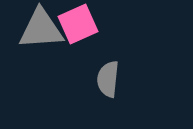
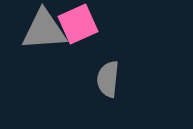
gray triangle: moved 3 px right, 1 px down
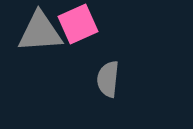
gray triangle: moved 4 px left, 2 px down
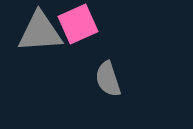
gray semicircle: rotated 24 degrees counterclockwise
